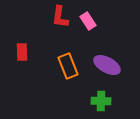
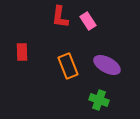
green cross: moved 2 px left, 1 px up; rotated 18 degrees clockwise
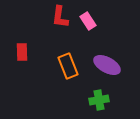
green cross: rotated 30 degrees counterclockwise
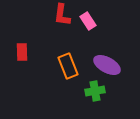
red L-shape: moved 2 px right, 2 px up
green cross: moved 4 px left, 9 px up
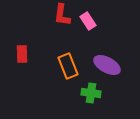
red rectangle: moved 2 px down
green cross: moved 4 px left, 2 px down; rotated 18 degrees clockwise
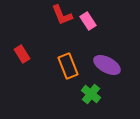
red L-shape: rotated 30 degrees counterclockwise
red rectangle: rotated 30 degrees counterclockwise
green cross: moved 1 px down; rotated 30 degrees clockwise
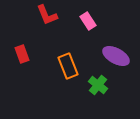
red L-shape: moved 15 px left
red rectangle: rotated 12 degrees clockwise
purple ellipse: moved 9 px right, 9 px up
green cross: moved 7 px right, 9 px up
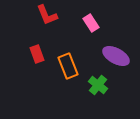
pink rectangle: moved 3 px right, 2 px down
red rectangle: moved 15 px right
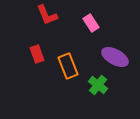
purple ellipse: moved 1 px left, 1 px down
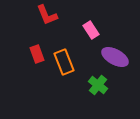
pink rectangle: moved 7 px down
orange rectangle: moved 4 px left, 4 px up
